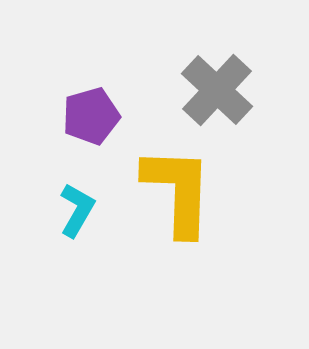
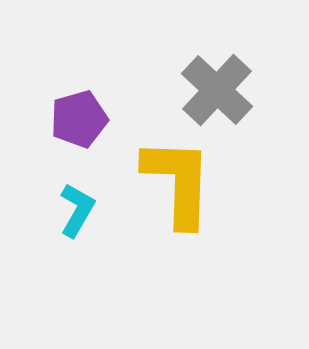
purple pentagon: moved 12 px left, 3 px down
yellow L-shape: moved 9 px up
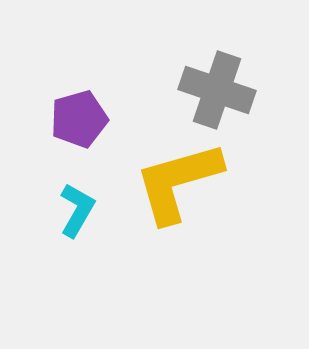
gray cross: rotated 24 degrees counterclockwise
yellow L-shape: rotated 108 degrees counterclockwise
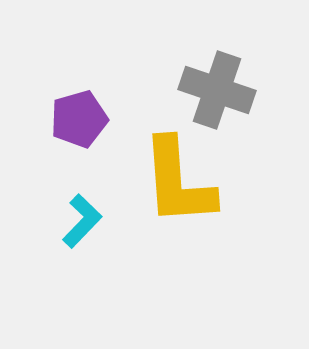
yellow L-shape: rotated 78 degrees counterclockwise
cyan L-shape: moved 5 px right, 11 px down; rotated 14 degrees clockwise
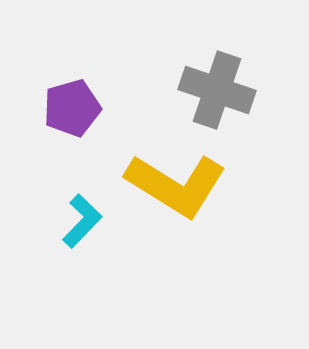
purple pentagon: moved 7 px left, 11 px up
yellow L-shape: moved 2 px left, 3 px down; rotated 54 degrees counterclockwise
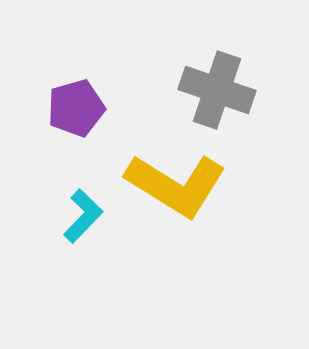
purple pentagon: moved 4 px right
cyan L-shape: moved 1 px right, 5 px up
